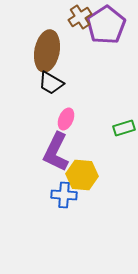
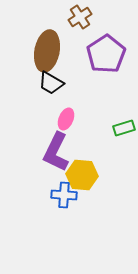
purple pentagon: moved 29 px down
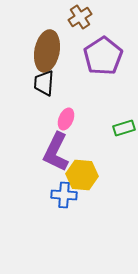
purple pentagon: moved 3 px left, 2 px down
black trapezoid: moved 7 px left; rotated 64 degrees clockwise
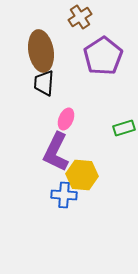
brown ellipse: moved 6 px left; rotated 21 degrees counterclockwise
